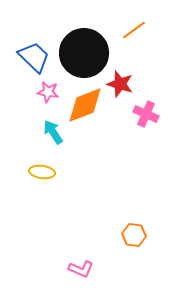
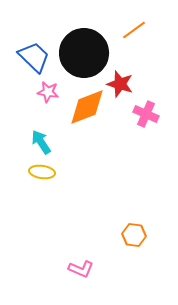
orange diamond: moved 2 px right, 2 px down
cyan arrow: moved 12 px left, 10 px down
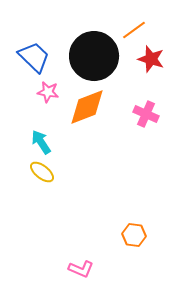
black circle: moved 10 px right, 3 px down
red star: moved 31 px right, 25 px up
yellow ellipse: rotated 30 degrees clockwise
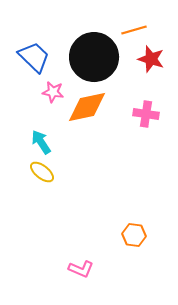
orange line: rotated 20 degrees clockwise
black circle: moved 1 px down
pink star: moved 5 px right
orange diamond: rotated 9 degrees clockwise
pink cross: rotated 15 degrees counterclockwise
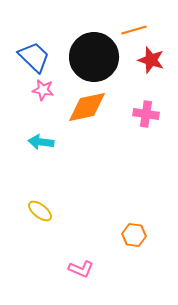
red star: moved 1 px down
pink star: moved 10 px left, 2 px up
cyan arrow: rotated 50 degrees counterclockwise
yellow ellipse: moved 2 px left, 39 px down
